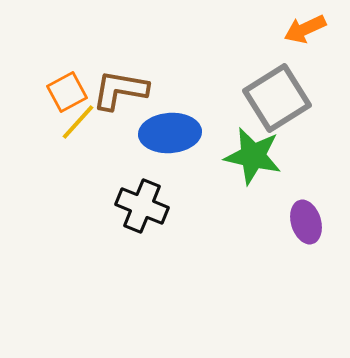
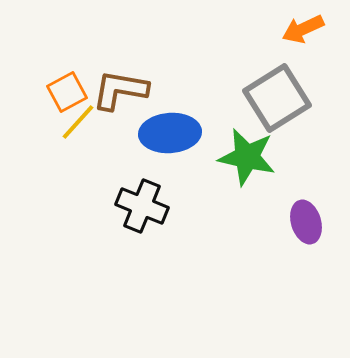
orange arrow: moved 2 px left
green star: moved 6 px left, 1 px down
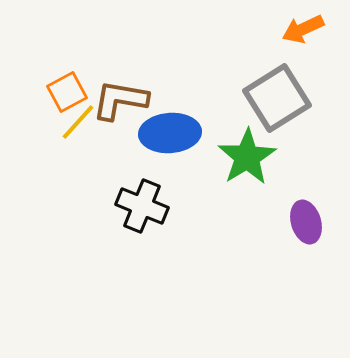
brown L-shape: moved 10 px down
green star: rotated 28 degrees clockwise
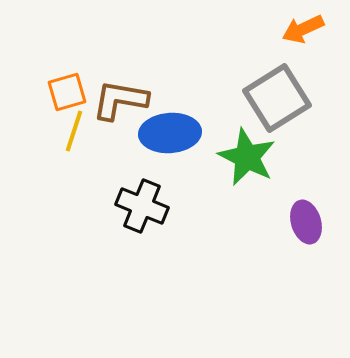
orange square: rotated 12 degrees clockwise
yellow line: moved 4 px left, 9 px down; rotated 24 degrees counterclockwise
green star: rotated 14 degrees counterclockwise
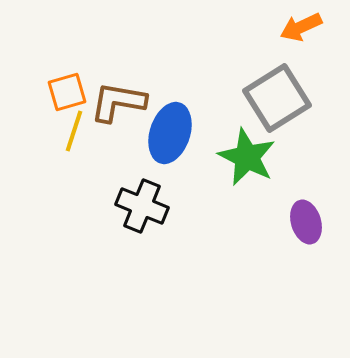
orange arrow: moved 2 px left, 2 px up
brown L-shape: moved 2 px left, 2 px down
blue ellipse: rotated 68 degrees counterclockwise
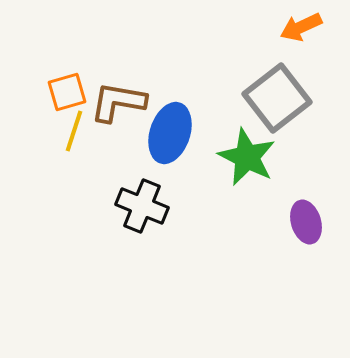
gray square: rotated 6 degrees counterclockwise
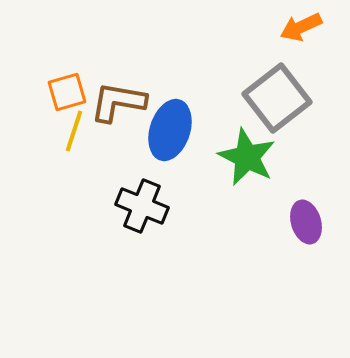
blue ellipse: moved 3 px up
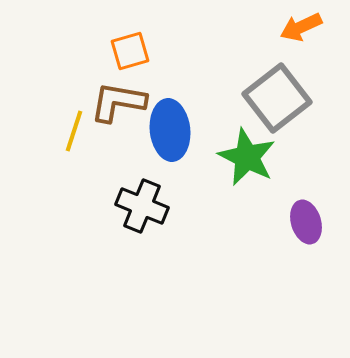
orange square: moved 63 px right, 41 px up
blue ellipse: rotated 24 degrees counterclockwise
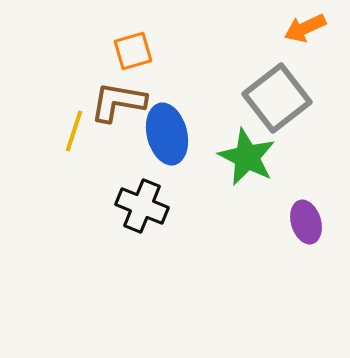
orange arrow: moved 4 px right, 1 px down
orange square: moved 3 px right
blue ellipse: moved 3 px left, 4 px down; rotated 8 degrees counterclockwise
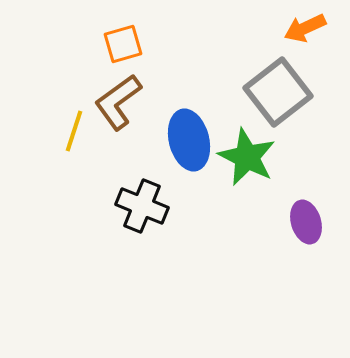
orange square: moved 10 px left, 7 px up
gray square: moved 1 px right, 6 px up
brown L-shape: rotated 46 degrees counterclockwise
blue ellipse: moved 22 px right, 6 px down
